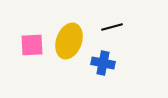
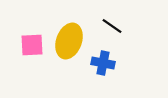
black line: moved 1 px up; rotated 50 degrees clockwise
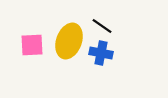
black line: moved 10 px left
blue cross: moved 2 px left, 10 px up
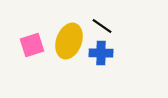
pink square: rotated 15 degrees counterclockwise
blue cross: rotated 10 degrees counterclockwise
